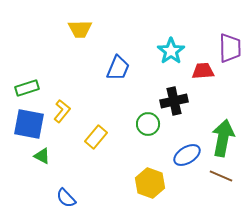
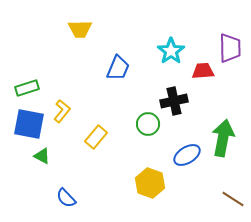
brown line: moved 12 px right, 23 px down; rotated 10 degrees clockwise
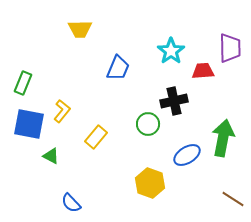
green rectangle: moved 4 px left, 5 px up; rotated 50 degrees counterclockwise
green triangle: moved 9 px right
blue semicircle: moved 5 px right, 5 px down
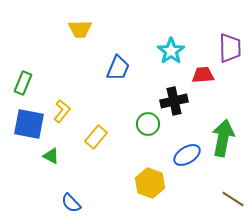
red trapezoid: moved 4 px down
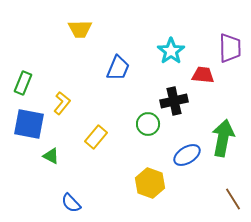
red trapezoid: rotated 10 degrees clockwise
yellow L-shape: moved 8 px up
brown line: rotated 25 degrees clockwise
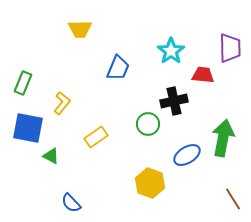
blue square: moved 1 px left, 4 px down
yellow rectangle: rotated 15 degrees clockwise
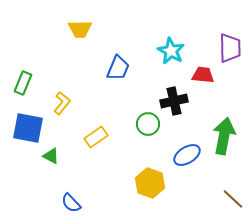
cyan star: rotated 8 degrees counterclockwise
green arrow: moved 1 px right, 2 px up
brown line: rotated 15 degrees counterclockwise
